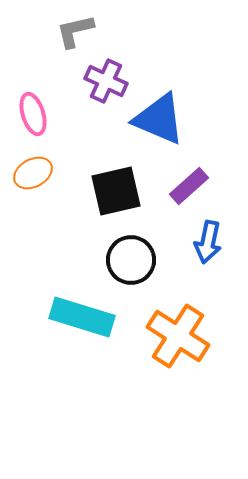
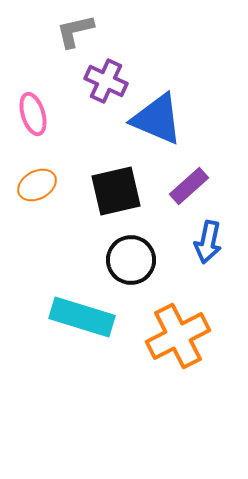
blue triangle: moved 2 px left
orange ellipse: moved 4 px right, 12 px down
orange cross: rotated 30 degrees clockwise
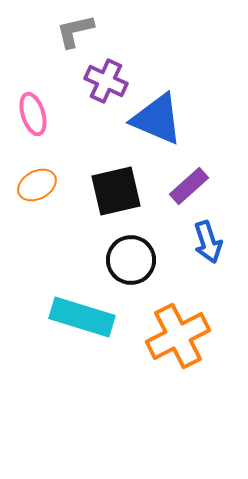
blue arrow: rotated 30 degrees counterclockwise
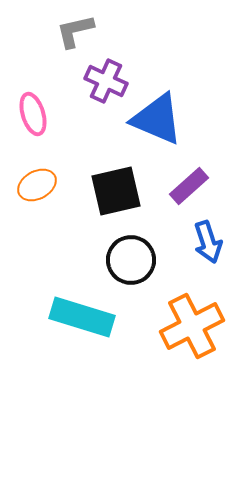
orange cross: moved 14 px right, 10 px up
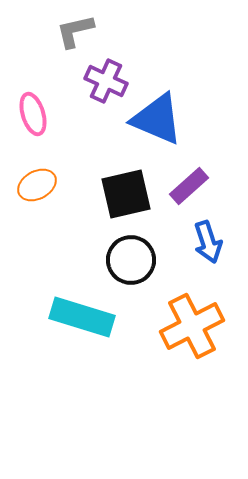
black square: moved 10 px right, 3 px down
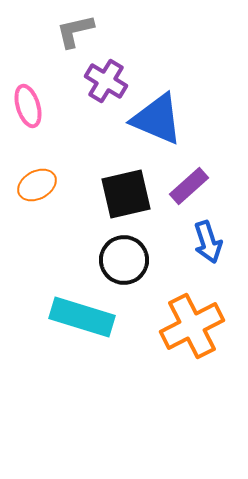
purple cross: rotated 6 degrees clockwise
pink ellipse: moved 5 px left, 8 px up
black circle: moved 7 px left
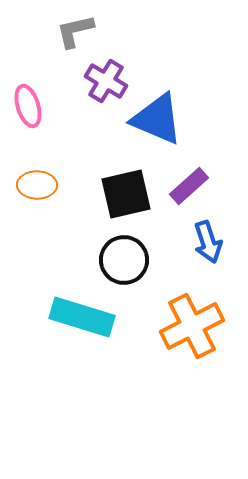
orange ellipse: rotated 30 degrees clockwise
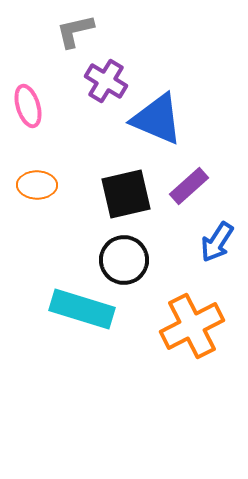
blue arrow: moved 9 px right; rotated 51 degrees clockwise
cyan rectangle: moved 8 px up
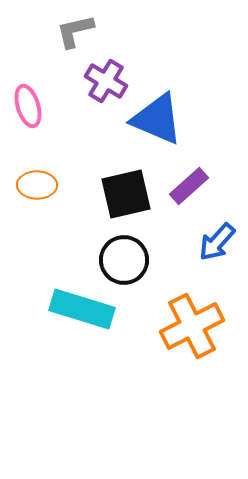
blue arrow: rotated 9 degrees clockwise
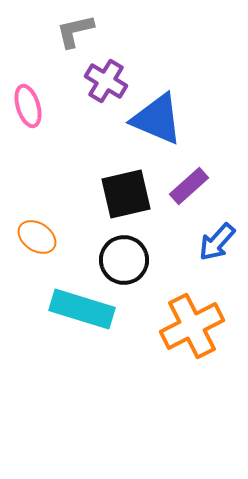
orange ellipse: moved 52 px down; rotated 33 degrees clockwise
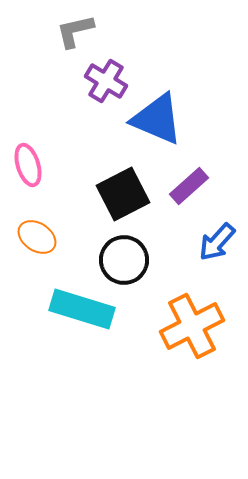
pink ellipse: moved 59 px down
black square: moved 3 px left; rotated 14 degrees counterclockwise
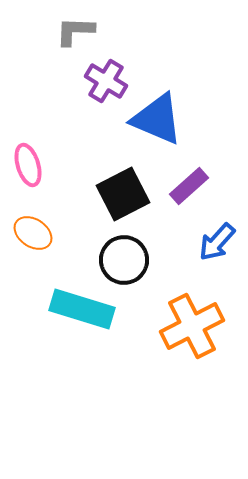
gray L-shape: rotated 15 degrees clockwise
orange ellipse: moved 4 px left, 4 px up
